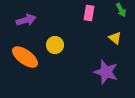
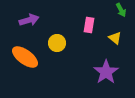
pink rectangle: moved 12 px down
purple arrow: moved 3 px right
yellow circle: moved 2 px right, 2 px up
purple star: rotated 20 degrees clockwise
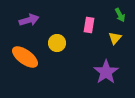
green arrow: moved 1 px left, 5 px down
yellow triangle: rotated 32 degrees clockwise
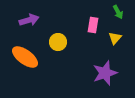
green arrow: moved 2 px left, 3 px up
pink rectangle: moved 4 px right
yellow circle: moved 1 px right, 1 px up
purple star: moved 1 px left, 1 px down; rotated 15 degrees clockwise
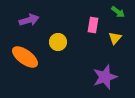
green arrow: rotated 24 degrees counterclockwise
purple star: moved 4 px down
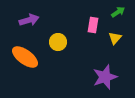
green arrow: rotated 72 degrees counterclockwise
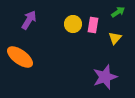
purple arrow: rotated 42 degrees counterclockwise
yellow circle: moved 15 px right, 18 px up
orange ellipse: moved 5 px left
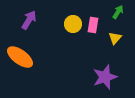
green arrow: rotated 24 degrees counterclockwise
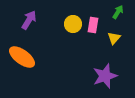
yellow triangle: moved 1 px left
orange ellipse: moved 2 px right
purple star: moved 1 px up
